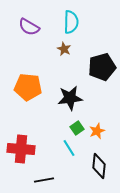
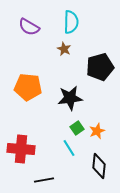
black pentagon: moved 2 px left
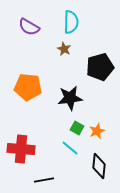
green square: rotated 24 degrees counterclockwise
cyan line: moved 1 px right; rotated 18 degrees counterclockwise
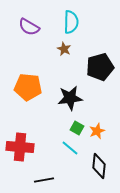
red cross: moved 1 px left, 2 px up
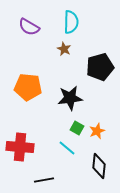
cyan line: moved 3 px left
